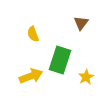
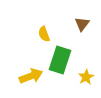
brown triangle: moved 1 px right, 1 px down
yellow semicircle: moved 11 px right
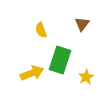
yellow semicircle: moved 3 px left, 4 px up
yellow arrow: moved 1 px right, 3 px up
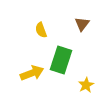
green rectangle: moved 1 px right
yellow star: moved 8 px down
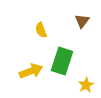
brown triangle: moved 3 px up
green rectangle: moved 1 px right, 1 px down
yellow arrow: moved 1 px left, 2 px up
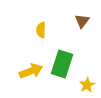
yellow semicircle: rotated 21 degrees clockwise
green rectangle: moved 3 px down
yellow star: moved 1 px right
